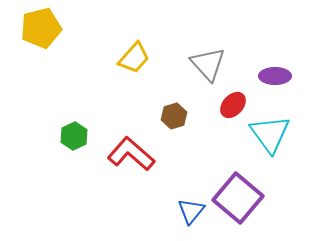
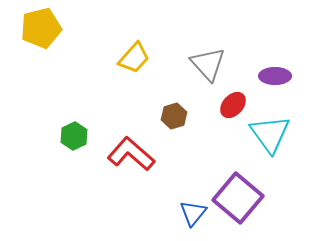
blue triangle: moved 2 px right, 2 px down
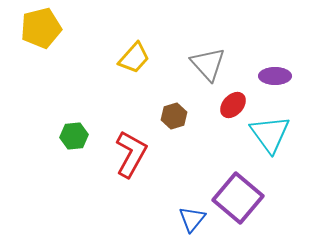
green hexagon: rotated 20 degrees clockwise
red L-shape: rotated 78 degrees clockwise
blue triangle: moved 1 px left, 6 px down
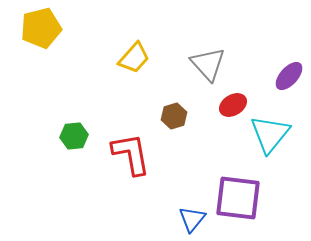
purple ellipse: moved 14 px right; rotated 48 degrees counterclockwise
red ellipse: rotated 16 degrees clockwise
cyan triangle: rotated 15 degrees clockwise
red L-shape: rotated 39 degrees counterclockwise
purple square: rotated 33 degrees counterclockwise
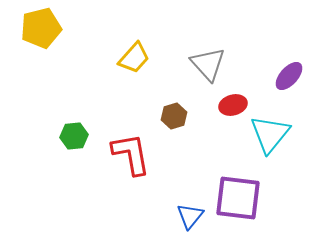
red ellipse: rotated 16 degrees clockwise
blue triangle: moved 2 px left, 3 px up
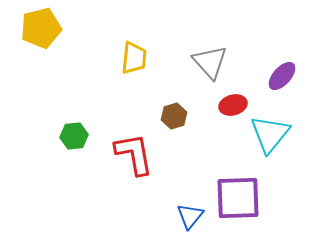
yellow trapezoid: rotated 36 degrees counterclockwise
gray triangle: moved 2 px right, 2 px up
purple ellipse: moved 7 px left
red L-shape: moved 3 px right
purple square: rotated 9 degrees counterclockwise
